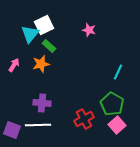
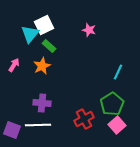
orange star: moved 1 px right, 2 px down; rotated 12 degrees counterclockwise
green pentagon: rotated 10 degrees clockwise
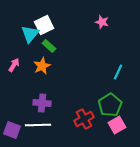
pink star: moved 13 px right, 8 px up
green pentagon: moved 2 px left, 1 px down
pink square: rotated 12 degrees clockwise
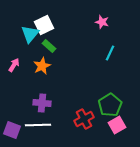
cyan line: moved 8 px left, 19 px up
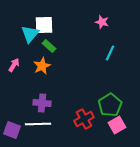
white square: rotated 24 degrees clockwise
white line: moved 1 px up
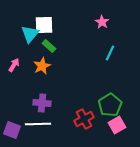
pink star: rotated 16 degrees clockwise
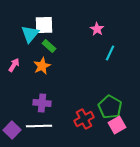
pink star: moved 5 px left, 7 px down
green pentagon: moved 2 px down; rotated 10 degrees counterclockwise
white line: moved 1 px right, 2 px down
purple square: rotated 24 degrees clockwise
